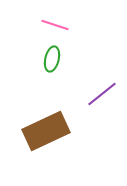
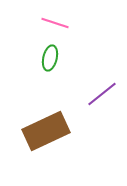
pink line: moved 2 px up
green ellipse: moved 2 px left, 1 px up
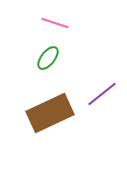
green ellipse: moved 2 px left; rotated 25 degrees clockwise
brown rectangle: moved 4 px right, 18 px up
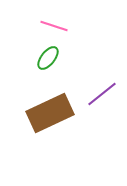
pink line: moved 1 px left, 3 px down
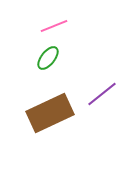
pink line: rotated 40 degrees counterclockwise
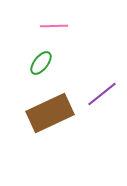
pink line: rotated 20 degrees clockwise
green ellipse: moved 7 px left, 5 px down
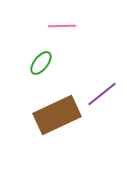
pink line: moved 8 px right
brown rectangle: moved 7 px right, 2 px down
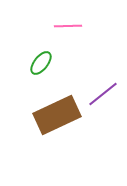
pink line: moved 6 px right
purple line: moved 1 px right
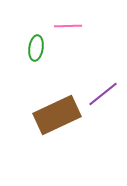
green ellipse: moved 5 px left, 15 px up; rotated 30 degrees counterclockwise
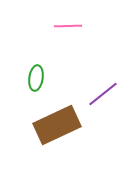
green ellipse: moved 30 px down
brown rectangle: moved 10 px down
